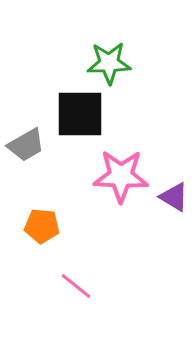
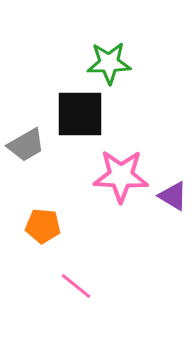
purple triangle: moved 1 px left, 1 px up
orange pentagon: moved 1 px right
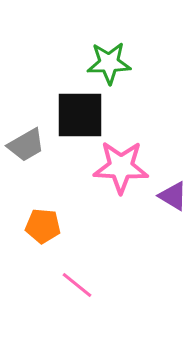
black square: moved 1 px down
pink star: moved 9 px up
pink line: moved 1 px right, 1 px up
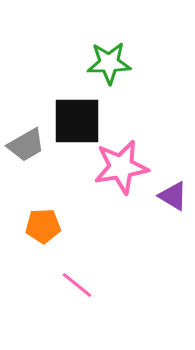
black square: moved 3 px left, 6 px down
pink star: rotated 12 degrees counterclockwise
orange pentagon: rotated 8 degrees counterclockwise
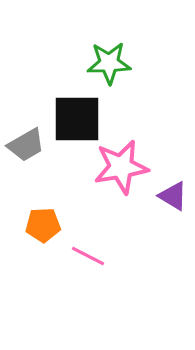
black square: moved 2 px up
orange pentagon: moved 1 px up
pink line: moved 11 px right, 29 px up; rotated 12 degrees counterclockwise
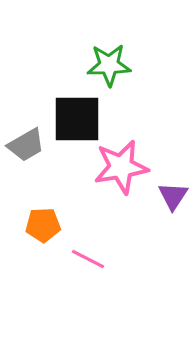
green star: moved 2 px down
purple triangle: rotated 32 degrees clockwise
pink line: moved 3 px down
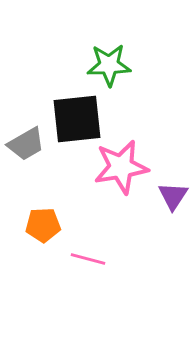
black square: rotated 6 degrees counterclockwise
gray trapezoid: moved 1 px up
pink line: rotated 12 degrees counterclockwise
